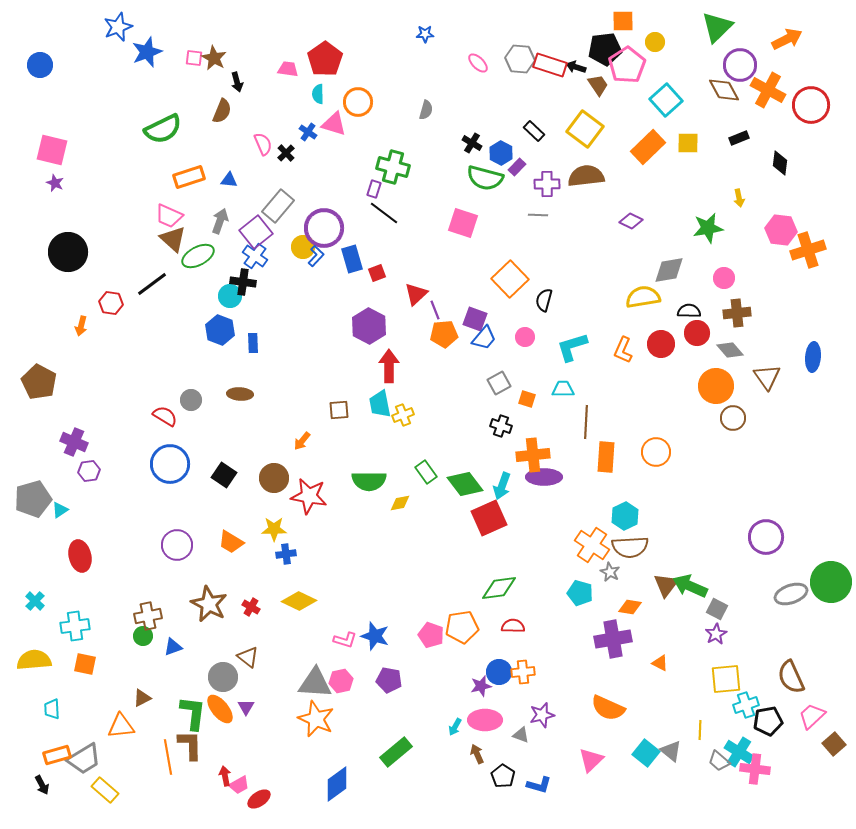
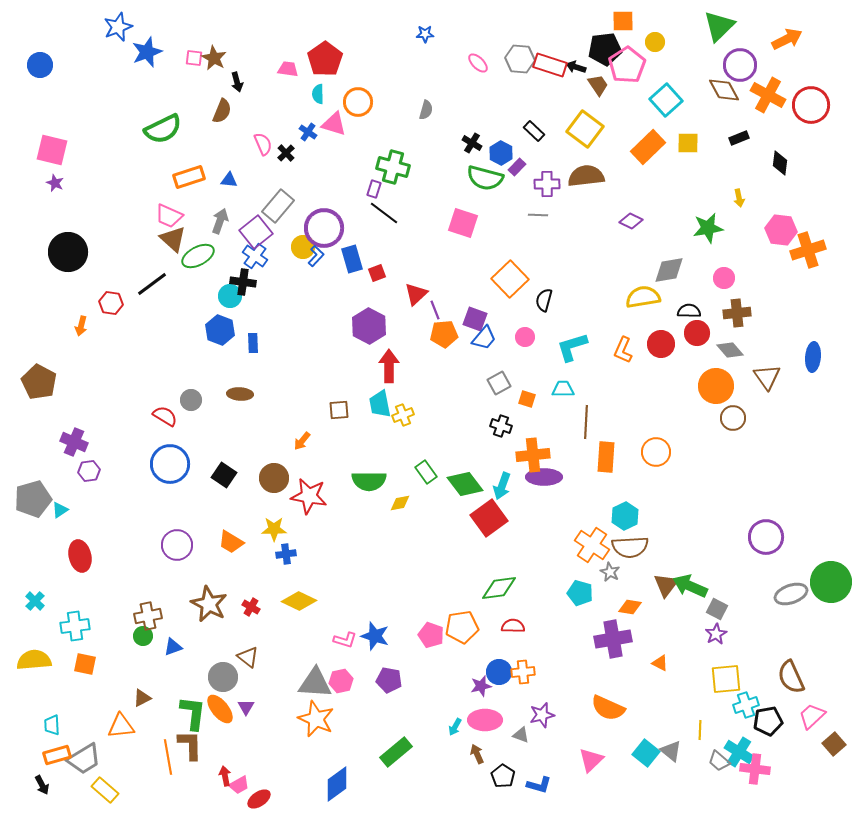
green triangle at (717, 27): moved 2 px right, 1 px up
orange cross at (768, 90): moved 5 px down
red square at (489, 518): rotated 12 degrees counterclockwise
cyan trapezoid at (52, 709): moved 16 px down
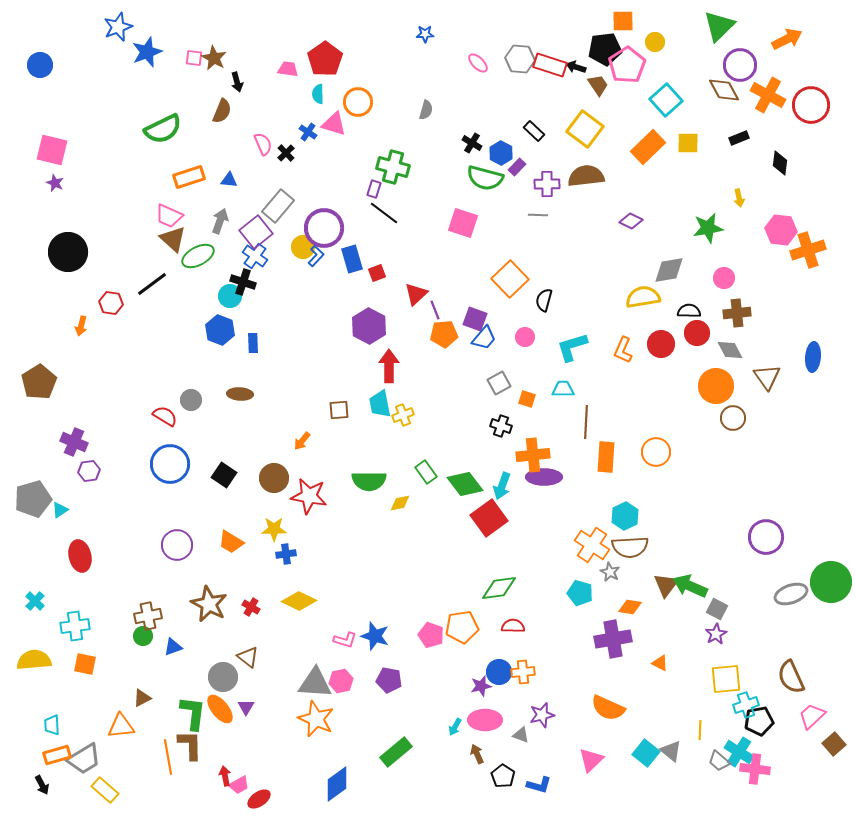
black cross at (243, 282): rotated 10 degrees clockwise
gray diamond at (730, 350): rotated 12 degrees clockwise
brown pentagon at (39, 382): rotated 12 degrees clockwise
black pentagon at (768, 721): moved 9 px left
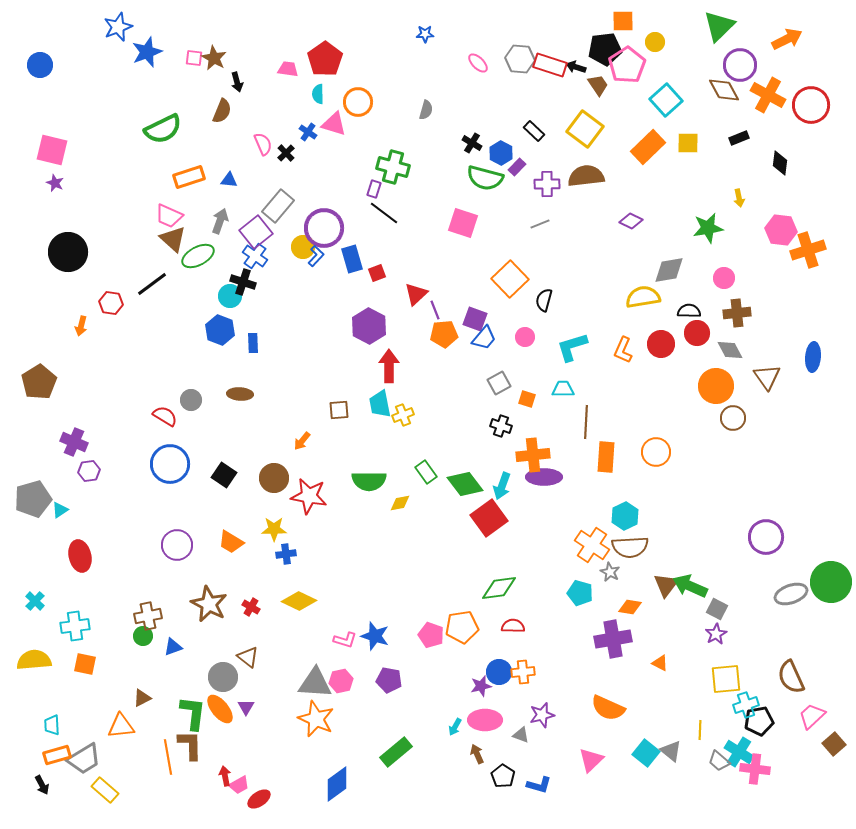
gray line at (538, 215): moved 2 px right, 9 px down; rotated 24 degrees counterclockwise
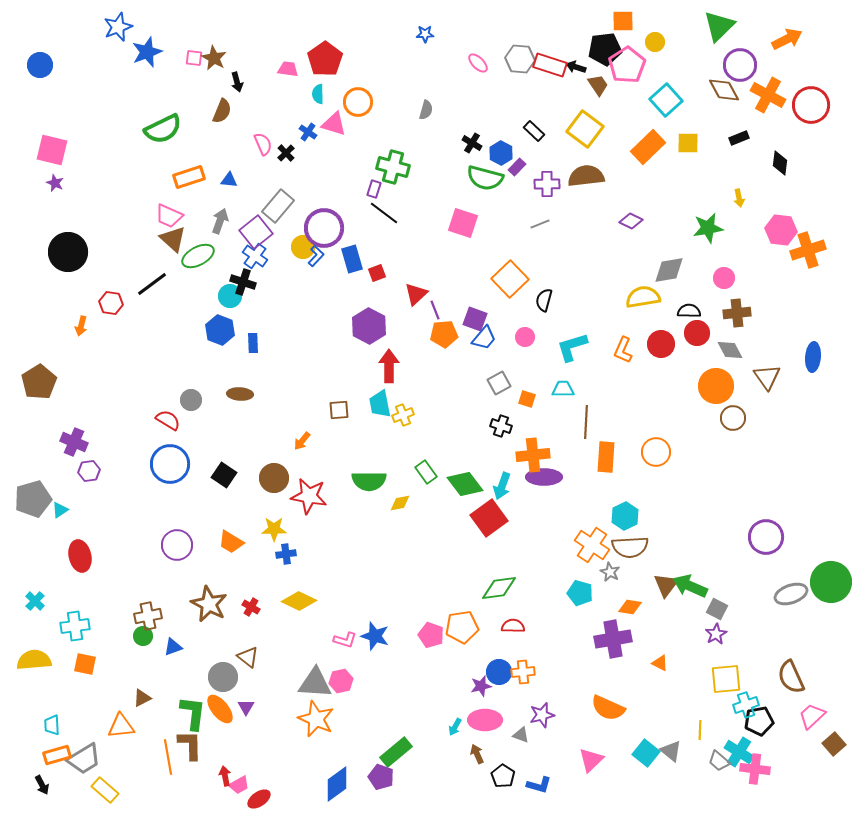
red semicircle at (165, 416): moved 3 px right, 4 px down
purple pentagon at (389, 680): moved 8 px left, 97 px down; rotated 10 degrees clockwise
